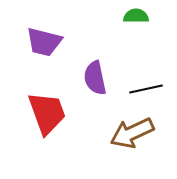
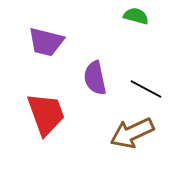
green semicircle: rotated 15 degrees clockwise
purple trapezoid: moved 2 px right
black line: rotated 40 degrees clockwise
red trapezoid: moved 1 px left, 1 px down
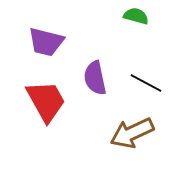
black line: moved 6 px up
red trapezoid: moved 13 px up; rotated 9 degrees counterclockwise
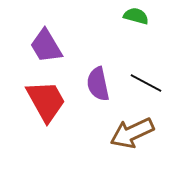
purple trapezoid: moved 4 px down; rotated 45 degrees clockwise
purple semicircle: moved 3 px right, 6 px down
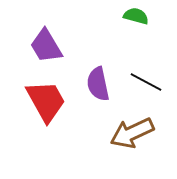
black line: moved 1 px up
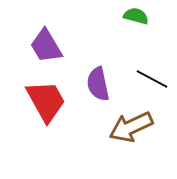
black line: moved 6 px right, 3 px up
brown arrow: moved 1 px left, 6 px up
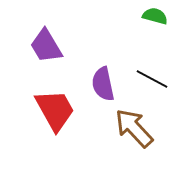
green semicircle: moved 19 px right
purple semicircle: moved 5 px right
red trapezoid: moved 9 px right, 9 px down
brown arrow: moved 3 px right, 1 px down; rotated 72 degrees clockwise
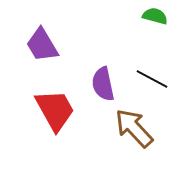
purple trapezoid: moved 4 px left, 1 px up
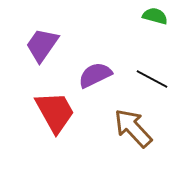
purple trapezoid: rotated 66 degrees clockwise
purple semicircle: moved 8 px left, 9 px up; rotated 76 degrees clockwise
red trapezoid: moved 2 px down
brown arrow: moved 1 px left
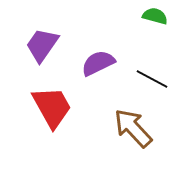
purple semicircle: moved 3 px right, 12 px up
red trapezoid: moved 3 px left, 5 px up
